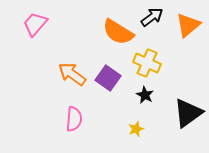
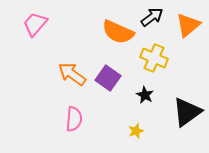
orange semicircle: rotated 8 degrees counterclockwise
yellow cross: moved 7 px right, 5 px up
black triangle: moved 1 px left, 1 px up
yellow star: moved 2 px down
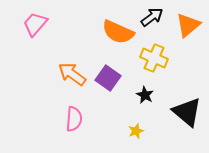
black triangle: rotated 44 degrees counterclockwise
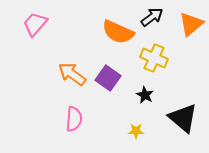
orange triangle: moved 3 px right, 1 px up
black triangle: moved 4 px left, 6 px down
yellow star: rotated 21 degrees clockwise
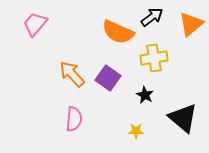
yellow cross: rotated 32 degrees counterclockwise
orange arrow: rotated 12 degrees clockwise
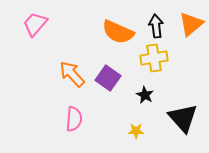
black arrow: moved 4 px right, 9 px down; rotated 60 degrees counterclockwise
black triangle: rotated 8 degrees clockwise
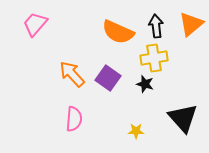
black star: moved 11 px up; rotated 12 degrees counterclockwise
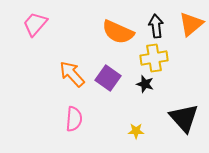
black triangle: moved 1 px right
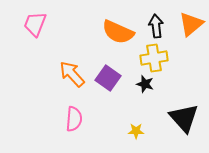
pink trapezoid: rotated 20 degrees counterclockwise
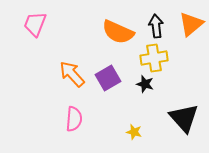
purple square: rotated 25 degrees clockwise
yellow star: moved 2 px left, 1 px down; rotated 14 degrees clockwise
